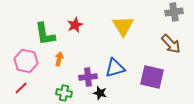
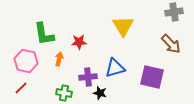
red star: moved 4 px right, 17 px down; rotated 21 degrees clockwise
green L-shape: moved 1 px left
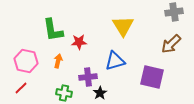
green L-shape: moved 9 px right, 4 px up
brown arrow: rotated 90 degrees clockwise
orange arrow: moved 1 px left, 2 px down
blue triangle: moved 7 px up
black star: rotated 24 degrees clockwise
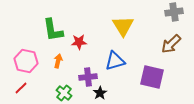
green cross: rotated 28 degrees clockwise
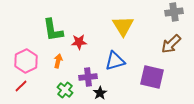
pink hexagon: rotated 20 degrees clockwise
red line: moved 2 px up
green cross: moved 1 px right, 3 px up
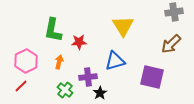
green L-shape: rotated 20 degrees clockwise
orange arrow: moved 1 px right, 1 px down
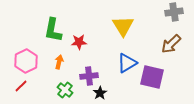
blue triangle: moved 12 px right, 2 px down; rotated 15 degrees counterclockwise
purple cross: moved 1 px right, 1 px up
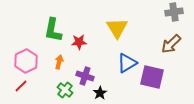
yellow triangle: moved 6 px left, 2 px down
purple cross: moved 4 px left; rotated 24 degrees clockwise
